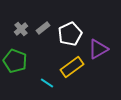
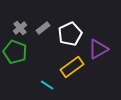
gray cross: moved 1 px left, 1 px up
green pentagon: moved 9 px up
cyan line: moved 2 px down
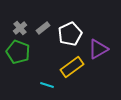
green pentagon: moved 3 px right
cyan line: rotated 16 degrees counterclockwise
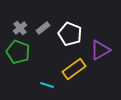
white pentagon: rotated 25 degrees counterclockwise
purple triangle: moved 2 px right, 1 px down
yellow rectangle: moved 2 px right, 2 px down
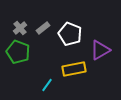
yellow rectangle: rotated 25 degrees clockwise
cyan line: rotated 72 degrees counterclockwise
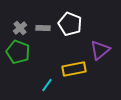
gray rectangle: rotated 40 degrees clockwise
white pentagon: moved 10 px up
purple triangle: rotated 10 degrees counterclockwise
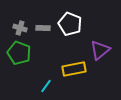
gray cross: rotated 32 degrees counterclockwise
green pentagon: moved 1 px right, 1 px down
cyan line: moved 1 px left, 1 px down
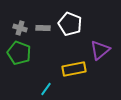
cyan line: moved 3 px down
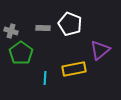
gray cross: moved 9 px left, 3 px down
green pentagon: moved 2 px right; rotated 15 degrees clockwise
cyan line: moved 1 px left, 11 px up; rotated 32 degrees counterclockwise
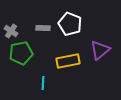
gray cross: rotated 16 degrees clockwise
green pentagon: rotated 25 degrees clockwise
yellow rectangle: moved 6 px left, 8 px up
cyan line: moved 2 px left, 5 px down
